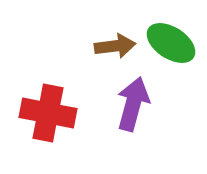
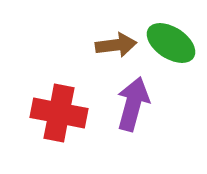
brown arrow: moved 1 px right, 1 px up
red cross: moved 11 px right
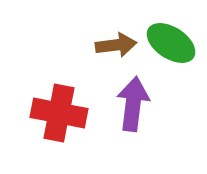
purple arrow: rotated 8 degrees counterclockwise
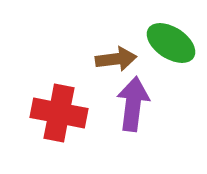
brown arrow: moved 14 px down
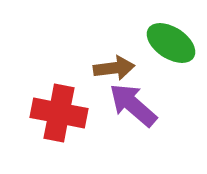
brown arrow: moved 2 px left, 9 px down
purple arrow: moved 1 px down; rotated 56 degrees counterclockwise
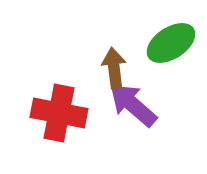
green ellipse: rotated 66 degrees counterclockwise
brown arrow: rotated 90 degrees counterclockwise
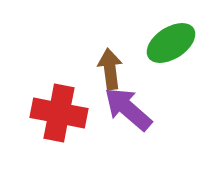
brown arrow: moved 4 px left, 1 px down
purple arrow: moved 5 px left, 4 px down
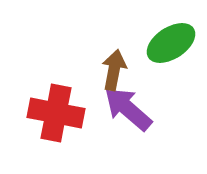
brown arrow: moved 4 px right, 1 px down; rotated 18 degrees clockwise
red cross: moved 3 px left
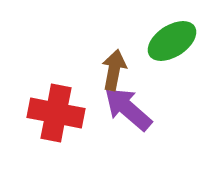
green ellipse: moved 1 px right, 2 px up
